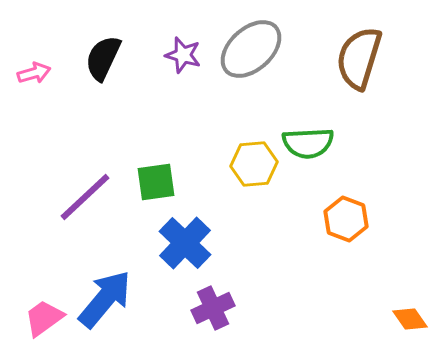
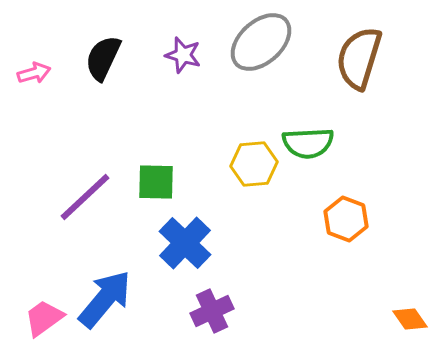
gray ellipse: moved 10 px right, 7 px up
green square: rotated 9 degrees clockwise
purple cross: moved 1 px left, 3 px down
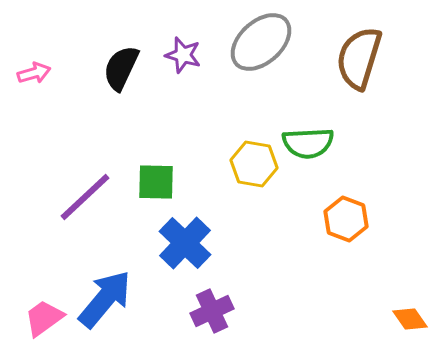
black semicircle: moved 18 px right, 10 px down
yellow hexagon: rotated 15 degrees clockwise
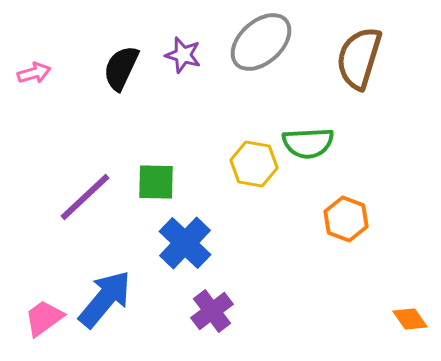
purple cross: rotated 12 degrees counterclockwise
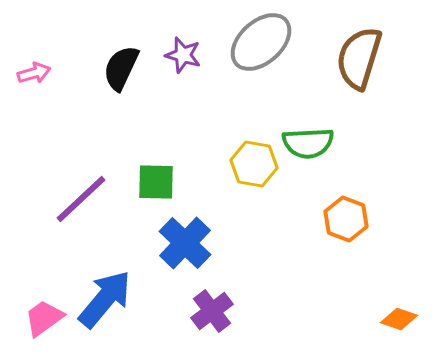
purple line: moved 4 px left, 2 px down
orange diamond: moved 11 px left; rotated 36 degrees counterclockwise
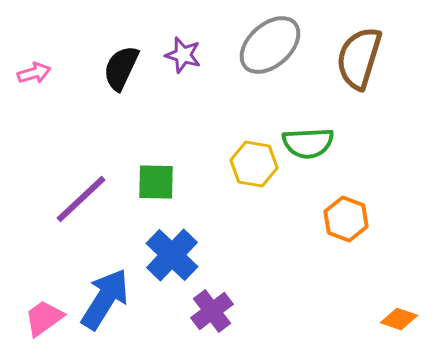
gray ellipse: moved 9 px right, 3 px down
blue cross: moved 13 px left, 12 px down
blue arrow: rotated 8 degrees counterclockwise
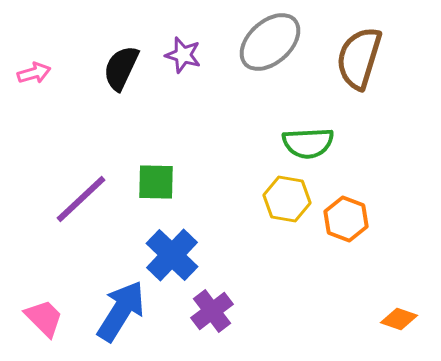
gray ellipse: moved 3 px up
yellow hexagon: moved 33 px right, 35 px down
blue arrow: moved 16 px right, 12 px down
pink trapezoid: rotated 81 degrees clockwise
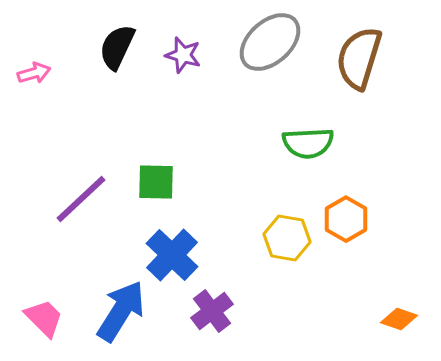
black semicircle: moved 4 px left, 21 px up
yellow hexagon: moved 39 px down
orange hexagon: rotated 9 degrees clockwise
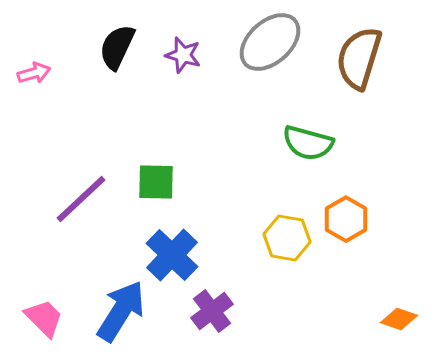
green semicircle: rotated 18 degrees clockwise
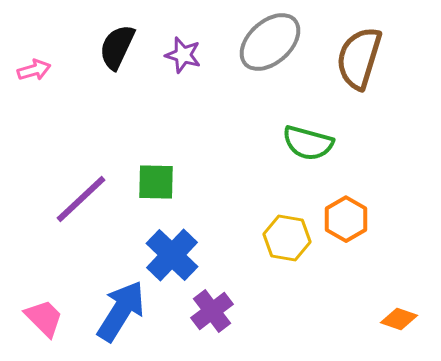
pink arrow: moved 3 px up
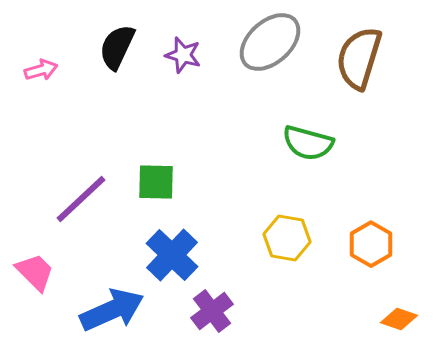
pink arrow: moved 7 px right
orange hexagon: moved 25 px right, 25 px down
blue arrow: moved 9 px left, 1 px up; rotated 34 degrees clockwise
pink trapezoid: moved 9 px left, 46 px up
